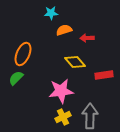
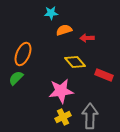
red rectangle: rotated 30 degrees clockwise
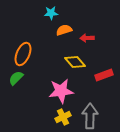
red rectangle: rotated 42 degrees counterclockwise
